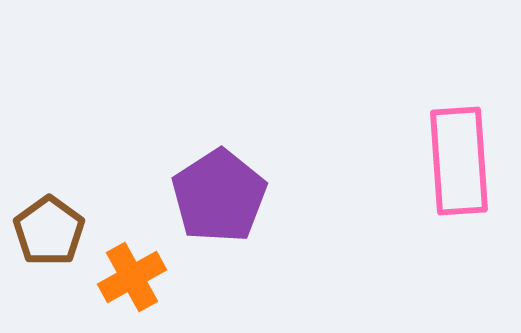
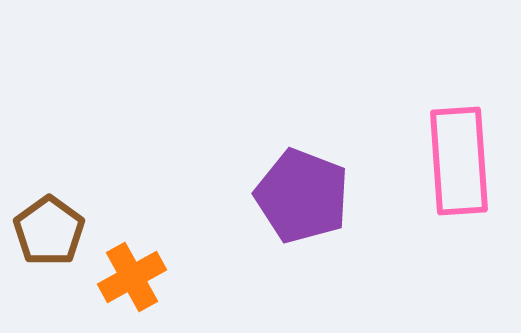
purple pentagon: moved 83 px right; rotated 18 degrees counterclockwise
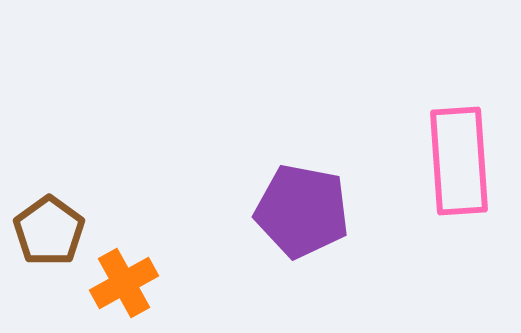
purple pentagon: moved 15 px down; rotated 10 degrees counterclockwise
orange cross: moved 8 px left, 6 px down
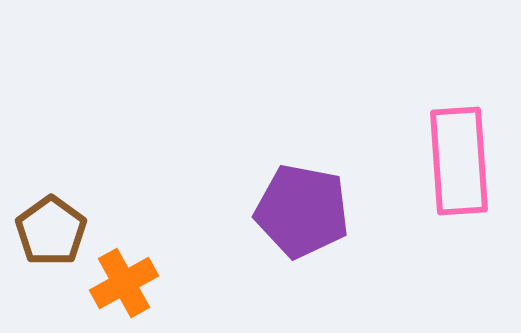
brown pentagon: moved 2 px right
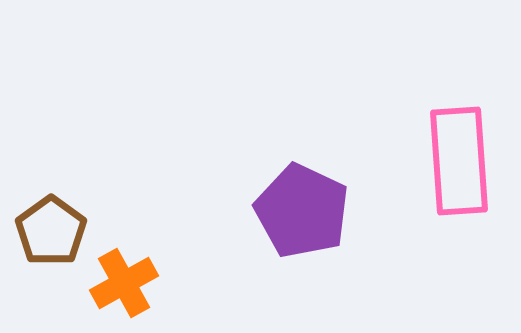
purple pentagon: rotated 14 degrees clockwise
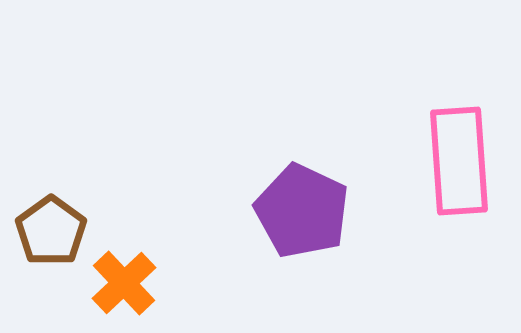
orange cross: rotated 14 degrees counterclockwise
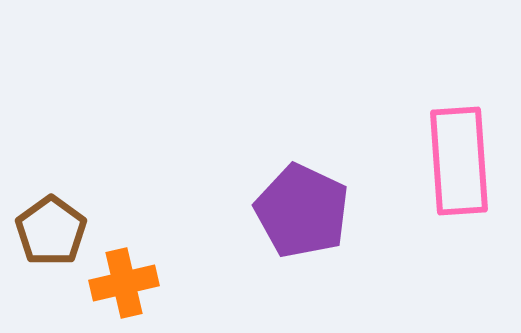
orange cross: rotated 30 degrees clockwise
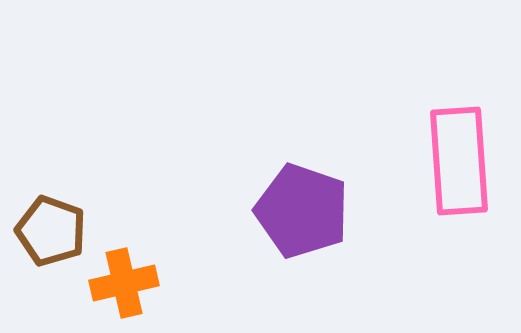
purple pentagon: rotated 6 degrees counterclockwise
brown pentagon: rotated 16 degrees counterclockwise
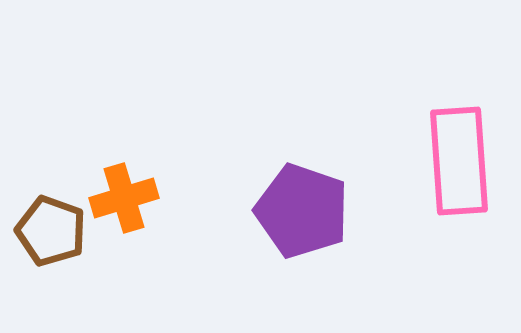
orange cross: moved 85 px up; rotated 4 degrees counterclockwise
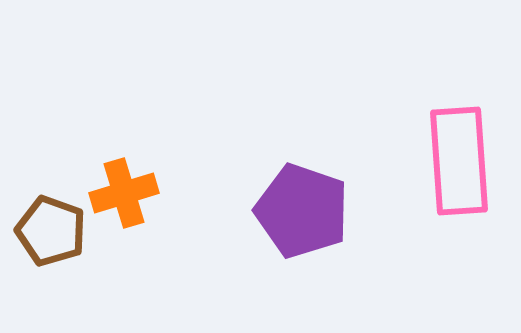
orange cross: moved 5 px up
